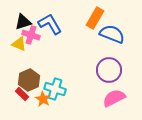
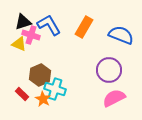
orange rectangle: moved 11 px left, 9 px down
blue L-shape: moved 1 px left, 1 px down
blue semicircle: moved 9 px right, 1 px down
brown hexagon: moved 11 px right, 5 px up
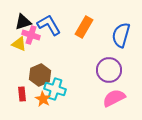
blue semicircle: rotated 95 degrees counterclockwise
red rectangle: rotated 40 degrees clockwise
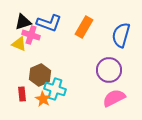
blue L-shape: moved 2 px up; rotated 140 degrees clockwise
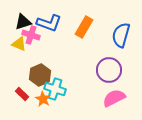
red rectangle: rotated 40 degrees counterclockwise
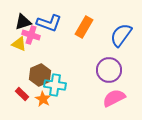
blue semicircle: rotated 20 degrees clockwise
cyan cross: moved 4 px up; rotated 10 degrees counterclockwise
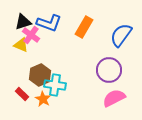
pink cross: rotated 18 degrees clockwise
yellow triangle: moved 2 px right, 1 px down
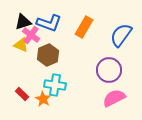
brown hexagon: moved 8 px right, 20 px up
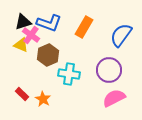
cyan cross: moved 14 px right, 11 px up
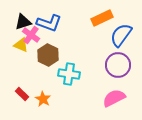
orange rectangle: moved 18 px right, 9 px up; rotated 35 degrees clockwise
brown hexagon: rotated 10 degrees counterclockwise
purple circle: moved 9 px right, 5 px up
